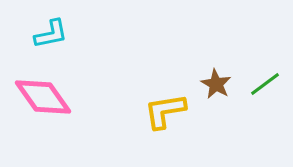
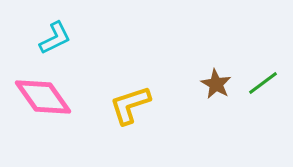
cyan L-shape: moved 4 px right, 4 px down; rotated 15 degrees counterclockwise
green line: moved 2 px left, 1 px up
yellow L-shape: moved 35 px left, 6 px up; rotated 9 degrees counterclockwise
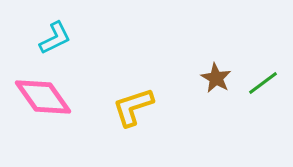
brown star: moved 6 px up
yellow L-shape: moved 3 px right, 2 px down
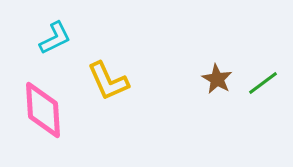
brown star: moved 1 px right, 1 px down
pink diamond: moved 13 px down; rotated 32 degrees clockwise
yellow L-shape: moved 25 px left, 26 px up; rotated 96 degrees counterclockwise
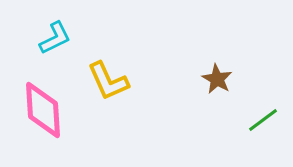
green line: moved 37 px down
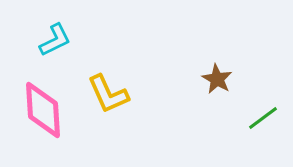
cyan L-shape: moved 2 px down
yellow L-shape: moved 13 px down
green line: moved 2 px up
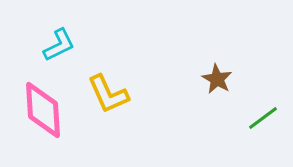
cyan L-shape: moved 4 px right, 5 px down
